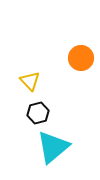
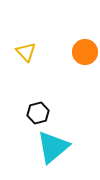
orange circle: moved 4 px right, 6 px up
yellow triangle: moved 4 px left, 29 px up
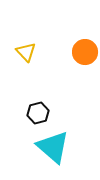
cyan triangle: rotated 39 degrees counterclockwise
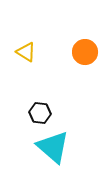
yellow triangle: rotated 15 degrees counterclockwise
black hexagon: moved 2 px right; rotated 20 degrees clockwise
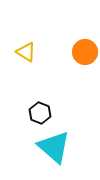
black hexagon: rotated 15 degrees clockwise
cyan triangle: moved 1 px right
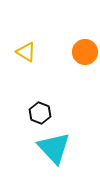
cyan triangle: moved 1 px down; rotated 6 degrees clockwise
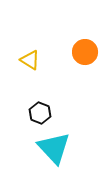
yellow triangle: moved 4 px right, 8 px down
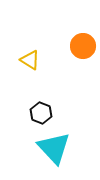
orange circle: moved 2 px left, 6 px up
black hexagon: moved 1 px right
